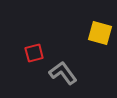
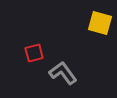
yellow square: moved 10 px up
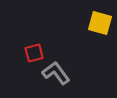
gray L-shape: moved 7 px left
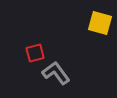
red square: moved 1 px right
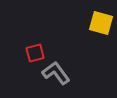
yellow square: moved 1 px right
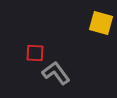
red square: rotated 18 degrees clockwise
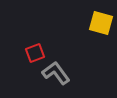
red square: rotated 24 degrees counterclockwise
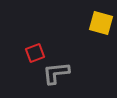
gray L-shape: rotated 60 degrees counterclockwise
